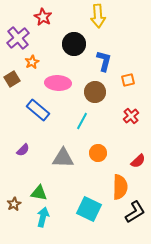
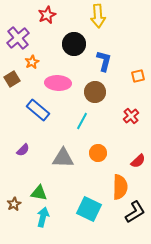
red star: moved 4 px right, 2 px up; rotated 18 degrees clockwise
orange square: moved 10 px right, 4 px up
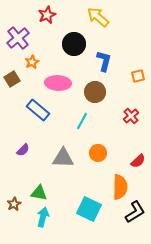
yellow arrow: moved 1 px down; rotated 135 degrees clockwise
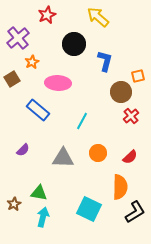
blue L-shape: moved 1 px right
brown circle: moved 26 px right
red semicircle: moved 8 px left, 4 px up
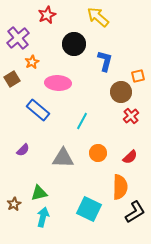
green triangle: rotated 24 degrees counterclockwise
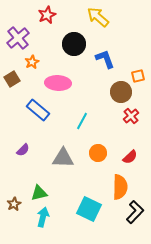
blue L-shape: moved 2 px up; rotated 35 degrees counterclockwise
black L-shape: rotated 15 degrees counterclockwise
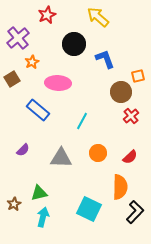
gray triangle: moved 2 px left
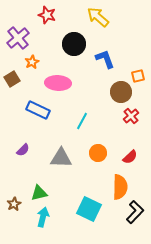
red star: rotated 30 degrees counterclockwise
blue rectangle: rotated 15 degrees counterclockwise
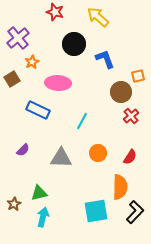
red star: moved 8 px right, 3 px up
red semicircle: rotated 14 degrees counterclockwise
cyan square: moved 7 px right, 2 px down; rotated 35 degrees counterclockwise
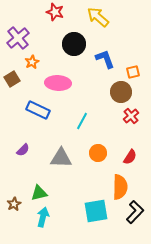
orange square: moved 5 px left, 4 px up
